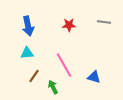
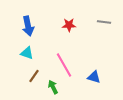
cyan triangle: rotated 24 degrees clockwise
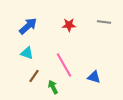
blue arrow: rotated 120 degrees counterclockwise
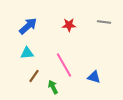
cyan triangle: rotated 24 degrees counterclockwise
